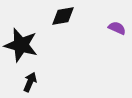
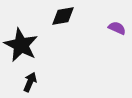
black star: rotated 12 degrees clockwise
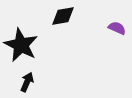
black arrow: moved 3 px left
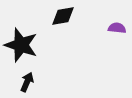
purple semicircle: rotated 18 degrees counterclockwise
black star: rotated 8 degrees counterclockwise
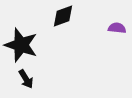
black diamond: rotated 10 degrees counterclockwise
black arrow: moved 1 px left, 3 px up; rotated 126 degrees clockwise
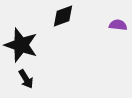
purple semicircle: moved 1 px right, 3 px up
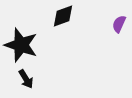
purple semicircle: moved 1 px right, 1 px up; rotated 72 degrees counterclockwise
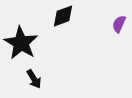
black star: moved 2 px up; rotated 12 degrees clockwise
black arrow: moved 8 px right
